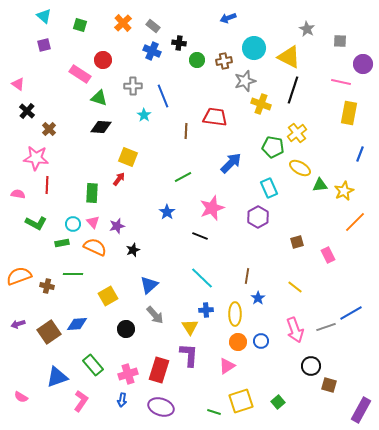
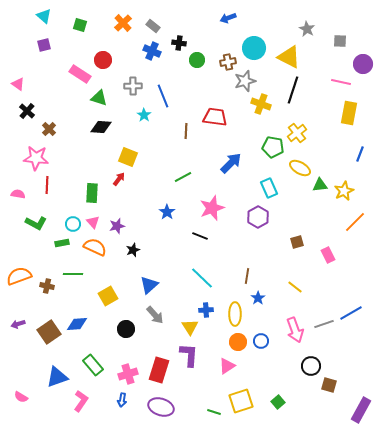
brown cross at (224, 61): moved 4 px right, 1 px down
gray line at (326, 327): moved 2 px left, 3 px up
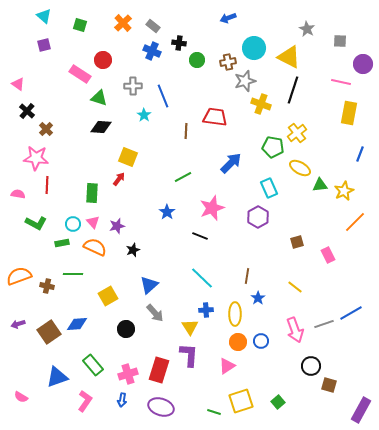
brown cross at (49, 129): moved 3 px left
gray arrow at (155, 315): moved 2 px up
pink L-shape at (81, 401): moved 4 px right
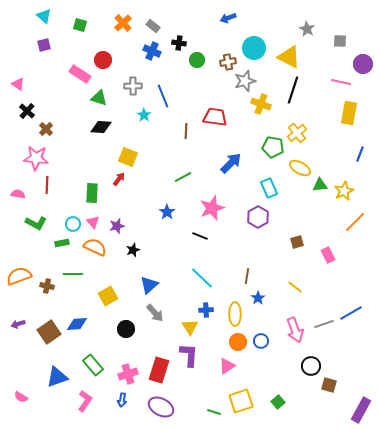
purple ellipse at (161, 407): rotated 10 degrees clockwise
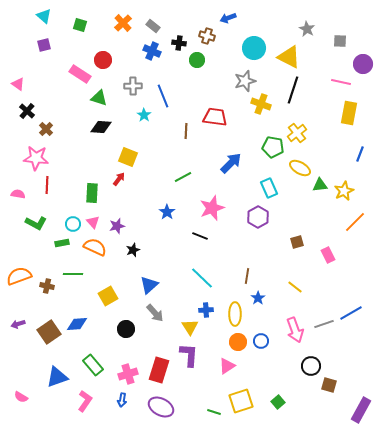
brown cross at (228, 62): moved 21 px left, 26 px up; rotated 28 degrees clockwise
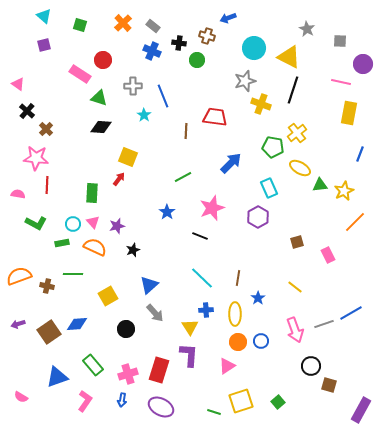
brown line at (247, 276): moved 9 px left, 2 px down
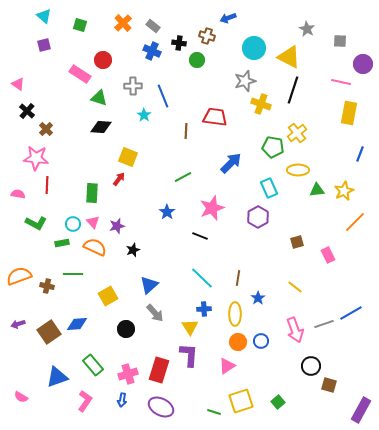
yellow ellipse at (300, 168): moved 2 px left, 2 px down; rotated 30 degrees counterclockwise
green triangle at (320, 185): moved 3 px left, 5 px down
blue cross at (206, 310): moved 2 px left, 1 px up
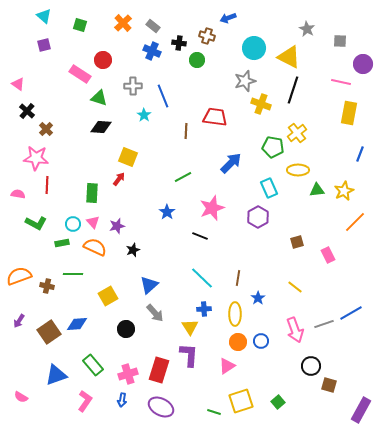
purple arrow at (18, 324): moved 1 px right, 3 px up; rotated 40 degrees counterclockwise
blue triangle at (57, 377): moved 1 px left, 2 px up
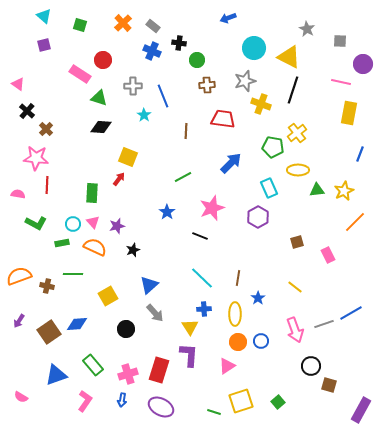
brown cross at (207, 36): moved 49 px down; rotated 21 degrees counterclockwise
red trapezoid at (215, 117): moved 8 px right, 2 px down
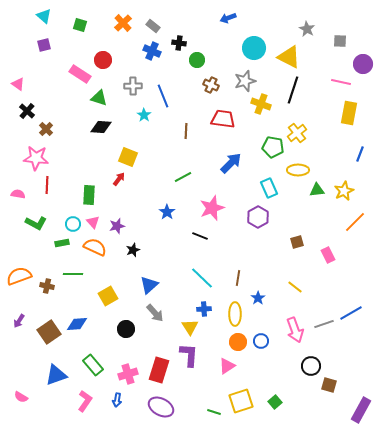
brown cross at (207, 85): moved 4 px right; rotated 28 degrees clockwise
green rectangle at (92, 193): moved 3 px left, 2 px down
blue arrow at (122, 400): moved 5 px left
green square at (278, 402): moved 3 px left
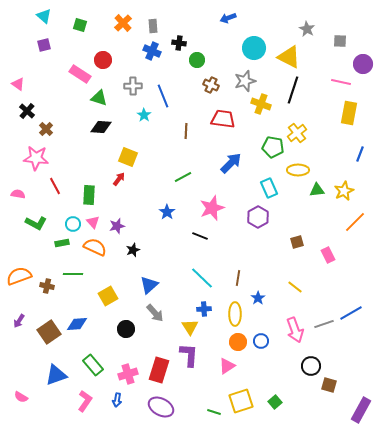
gray rectangle at (153, 26): rotated 48 degrees clockwise
red line at (47, 185): moved 8 px right, 1 px down; rotated 30 degrees counterclockwise
